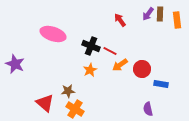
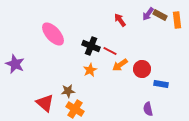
brown rectangle: moved 1 px down; rotated 64 degrees counterclockwise
pink ellipse: rotated 30 degrees clockwise
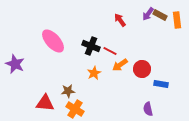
pink ellipse: moved 7 px down
orange star: moved 4 px right, 3 px down
red triangle: rotated 36 degrees counterclockwise
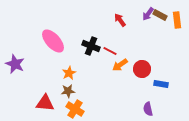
orange star: moved 25 px left
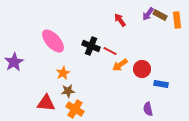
purple star: moved 1 px left, 2 px up; rotated 18 degrees clockwise
orange star: moved 6 px left
red triangle: moved 1 px right
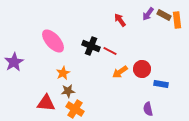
brown rectangle: moved 4 px right
orange arrow: moved 7 px down
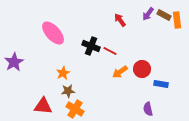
pink ellipse: moved 8 px up
red triangle: moved 3 px left, 3 px down
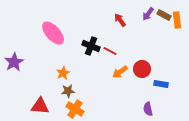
red triangle: moved 3 px left
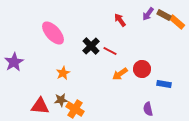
orange rectangle: moved 2 px down; rotated 42 degrees counterclockwise
black cross: rotated 24 degrees clockwise
orange arrow: moved 2 px down
blue rectangle: moved 3 px right
brown star: moved 7 px left, 9 px down
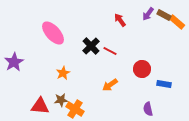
orange arrow: moved 10 px left, 11 px down
